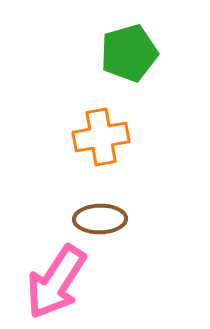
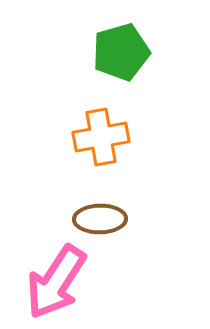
green pentagon: moved 8 px left, 1 px up
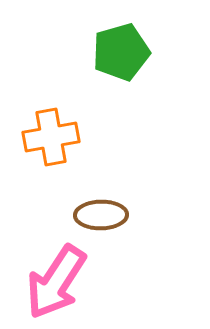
orange cross: moved 50 px left
brown ellipse: moved 1 px right, 4 px up
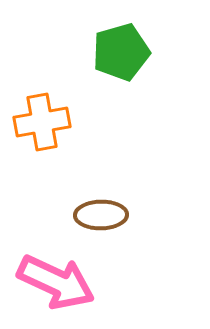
orange cross: moved 9 px left, 15 px up
pink arrow: rotated 98 degrees counterclockwise
